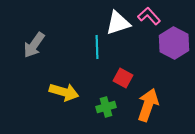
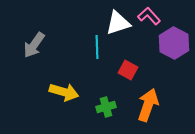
red square: moved 5 px right, 8 px up
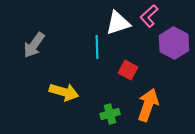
pink L-shape: rotated 90 degrees counterclockwise
green cross: moved 4 px right, 7 px down
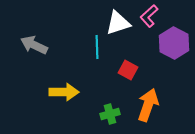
gray arrow: rotated 80 degrees clockwise
yellow arrow: rotated 16 degrees counterclockwise
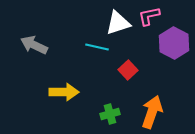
pink L-shape: rotated 30 degrees clockwise
cyan line: rotated 75 degrees counterclockwise
red square: rotated 18 degrees clockwise
orange arrow: moved 4 px right, 7 px down
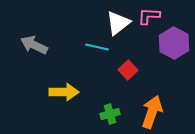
pink L-shape: rotated 15 degrees clockwise
white triangle: rotated 20 degrees counterclockwise
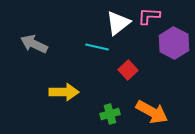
gray arrow: moved 1 px up
orange arrow: rotated 100 degrees clockwise
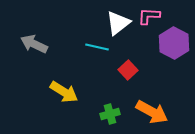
yellow arrow: rotated 32 degrees clockwise
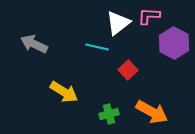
green cross: moved 1 px left
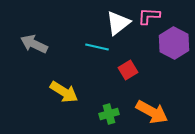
red square: rotated 12 degrees clockwise
